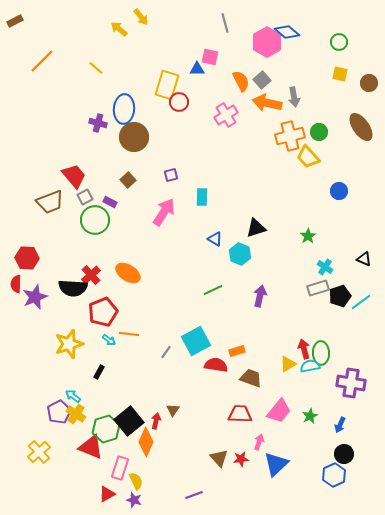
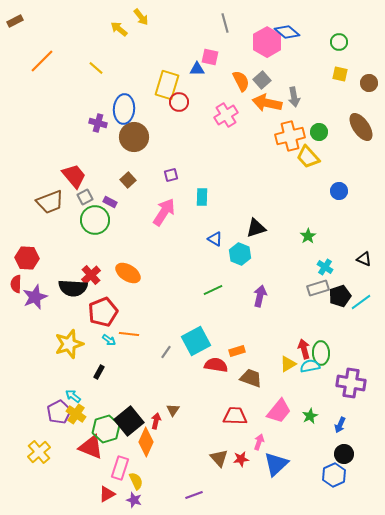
red trapezoid at (240, 414): moved 5 px left, 2 px down
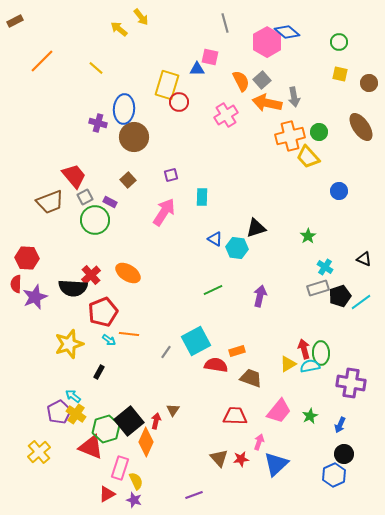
cyan hexagon at (240, 254): moved 3 px left, 6 px up; rotated 15 degrees counterclockwise
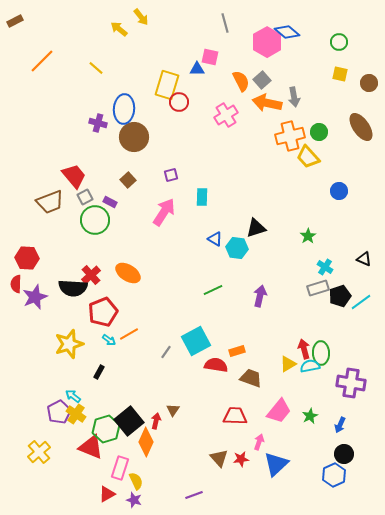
orange line at (129, 334): rotated 36 degrees counterclockwise
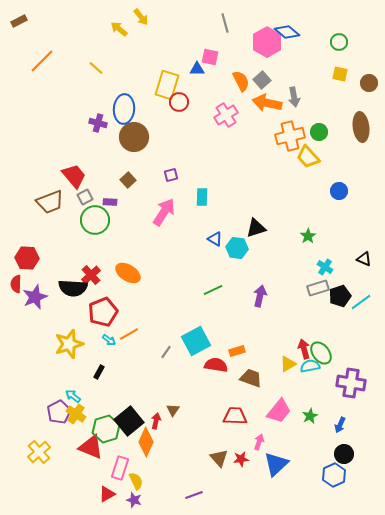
brown rectangle at (15, 21): moved 4 px right
brown ellipse at (361, 127): rotated 28 degrees clockwise
purple rectangle at (110, 202): rotated 24 degrees counterclockwise
green ellipse at (321, 353): rotated 35 degrees counterclockwise
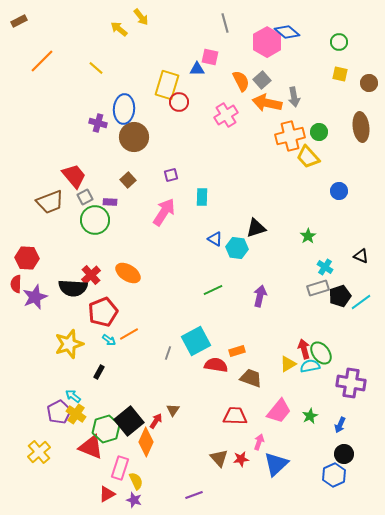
black triangle at (364, 259): moved 3 px left, 3 px up
gray line at (166, 352): moved 2 px right, 1 px down; rotated 16 degrees counterclockwise
red arrow at (156, 421): rotated 21 degrees clockwise
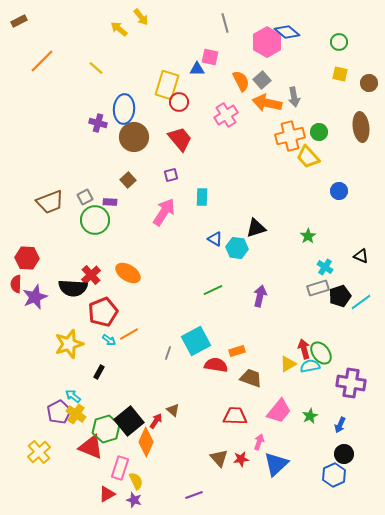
red trapezoid at (74, 176): moved 106 px right, 37 px up
brown triangle at (173, 410): rotated 24 degrees counterclockwise
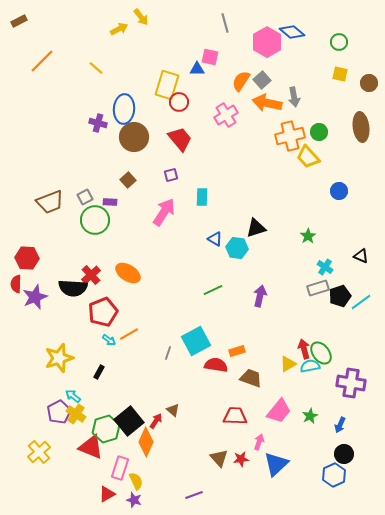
yellow arrow at (119, 29): rotated 114 degrees clockwise
blue diamond at (287, 32): moved 5 px right
orange semicircle at (241, 81): rotated 120 degrees counterclockwise
yellow star at (69, 344): moved 10 px left, 14 px down
